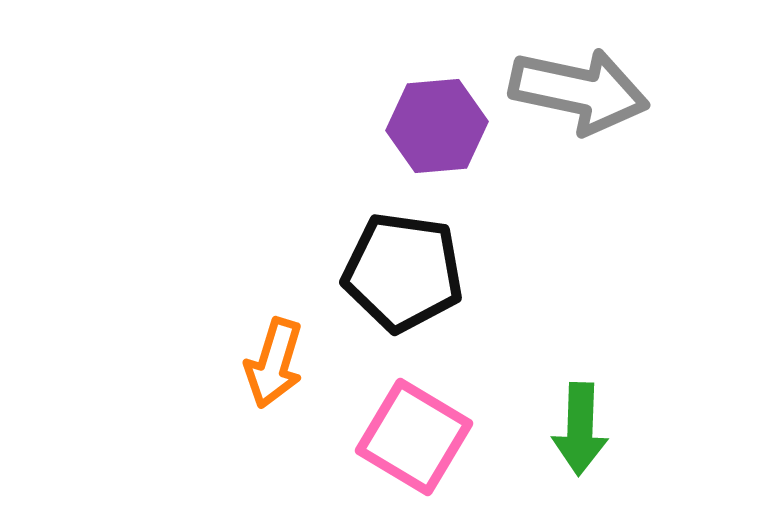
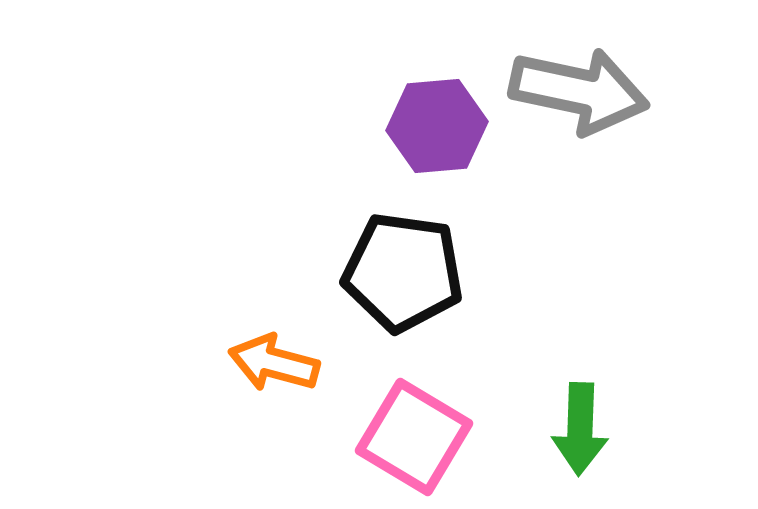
orange arrow: rotated 88 degrees clockwise
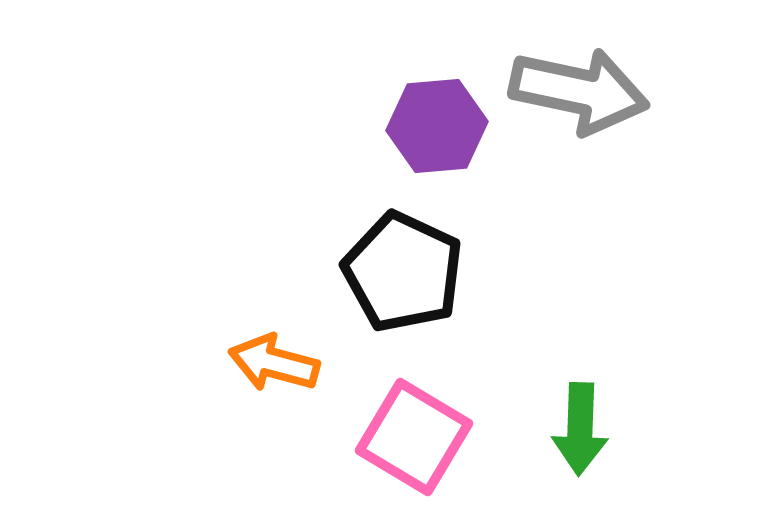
black pentagon: rotated 17 degrees clockwise
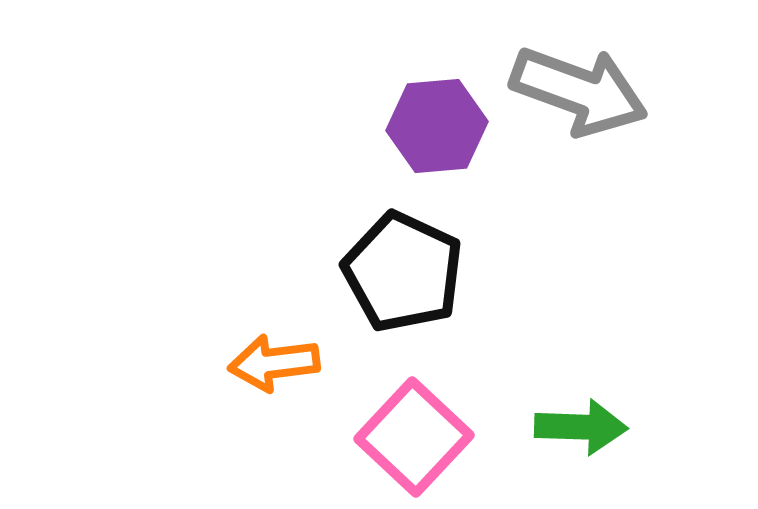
gray arrow: rotated 8 degrees clockwise
orange arrow: rotated 22 degrees counterclockwise
green arrow: moved 1 px right, 2 px up; rotated 90 degrees counterclockwise
pink square: rotated 12 degrees clockwise
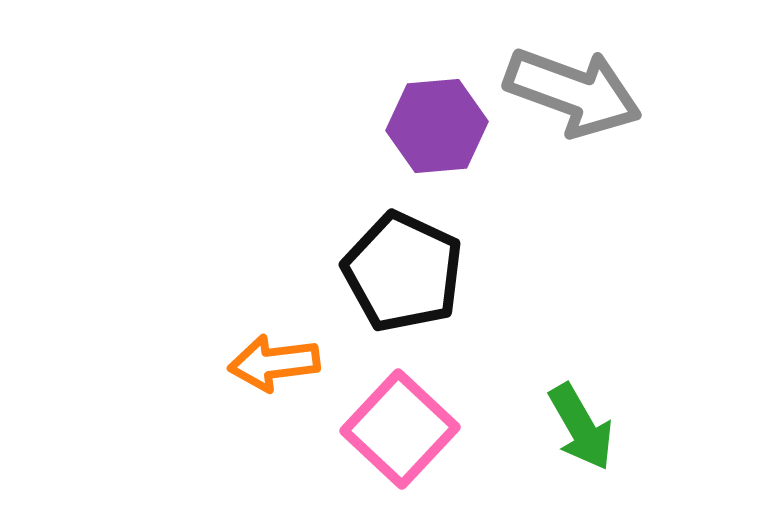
gray arrow: moved 6 px left, 1 px down
green arrow: rotated 58 degrees clockwise
pink square: moved 14 px left, 8 px up
